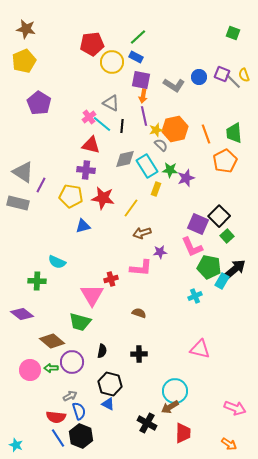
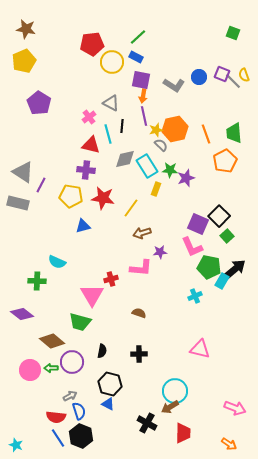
cyan line at (102, 124): moved 6 px right, 10 px down; rotated 36 degrees clockwise
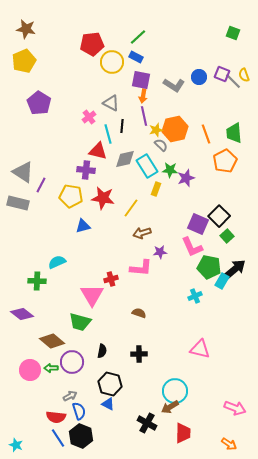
red triangle at (91, 145): moved 7 px right, 6 px down
cyan semicircle at (57, 262): rotated 132 degrees clockwise
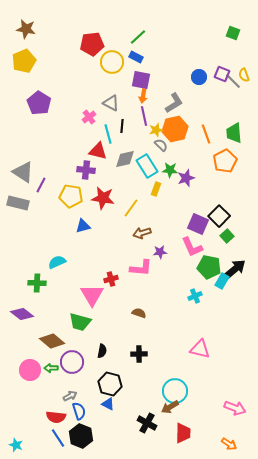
gray L-shape at (174, 85): moved 18 px down; rotated 65 degrees counterclockwise
green cross at (37, 281): moved 2 px down
